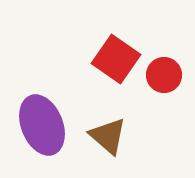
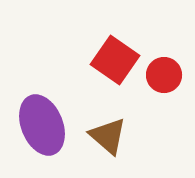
red square: moved 1 px left, 1 px down
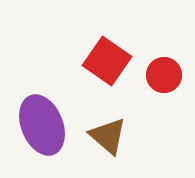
red square: moved 8 px left, 1 px down
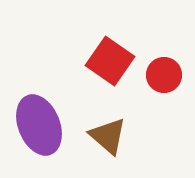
red square: moved 3 px right
purple ellipse: moved 3 px left
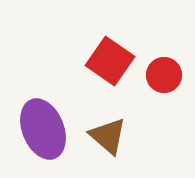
purple ellipse: moved 4 px right, 4 px down
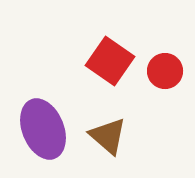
red circle: moved 1 px right, 4 px up
